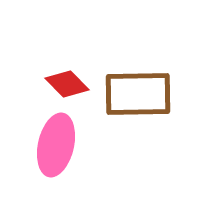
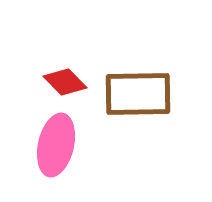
red diamond: moved 2 px left, 2 px up
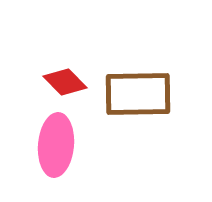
pink ellipse: rotated 8 degrees counterclockwise
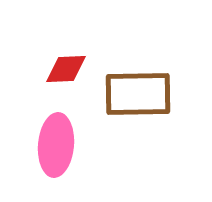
red diamond: moved 1 px right, 13 px up; rotated 48 degrees counterclockwise
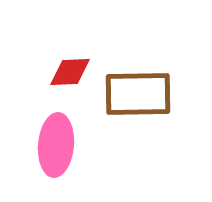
red diamond: moved 4 px right, 3 px down
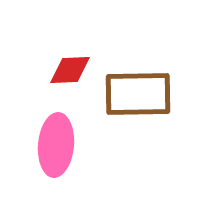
red diamond: moved 2 px up
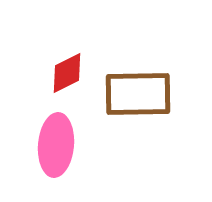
red diamond: moved 3 px left, 3 px down; rotated 24 degrees counterclockwise
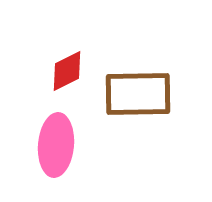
red diamond: moved 2 px up
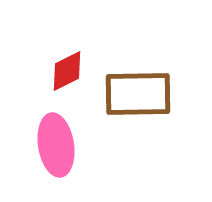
pink ellipse: rotated 14 degrees counterclockwise
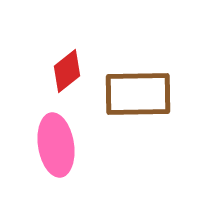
red diamond: rotated 12 degrees counterclockwise
